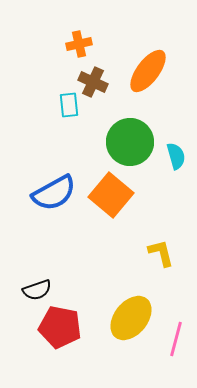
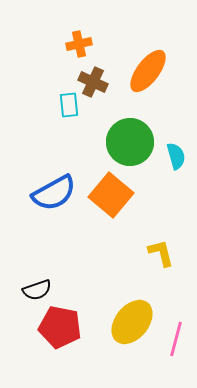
yellow ellipse: moved 1 px right, 4 px down
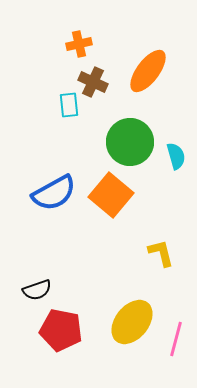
red pentagon: moved 1 px right, 3 px down
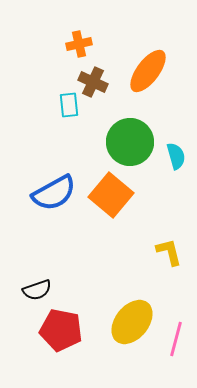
yellow L-shape: moved 8 px right, 1 px up
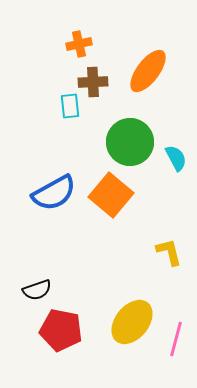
brown cross: rotated 28 degrees counterclockwise
cyan rectangle: moved 1 px right, 1 px down
cyan semicircle: moved 2 px down; rotated 12 degrees counterclockwise
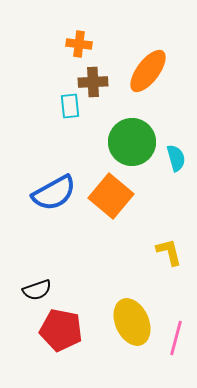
orange cross: rotated 20 degrees clockwise
green circle: moved 2 px right
cyan semicircle: rotated 12 degrees clockwise
orange square: moved 1 px down
yellow ellipse: rotated 63 degrees counterclockwise
pink line: moved 1 px up
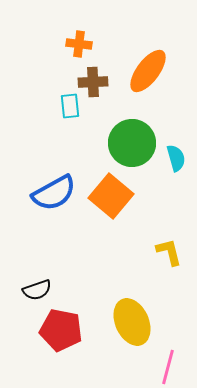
green circle: moved 1 px down
pink line: moved 8 px left, 29 px down
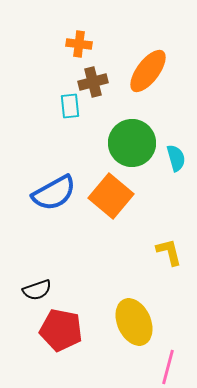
brown cross: rotated 12 degrees counterclockwise
yellow ellipse: moved 2 px right
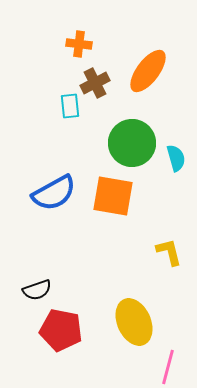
brown cross: moved 2 px right, 1 px down; rotated 12 degrees counterclockwise
orange square: moved 2 px right; rotated 30 degrees counterclockwise
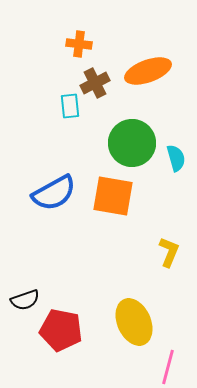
orange ellipse: rotated 33 degrees clockwise
yellow L-shape: rotated 36 degrees clockwise
black semicircle: moved 12 px left, 10 px down
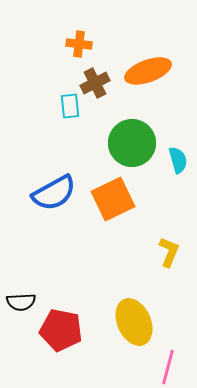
cyan semicircle: moved 2 px right, 2 px down
orange square: moved 3 px down; rotated 36 degrees counterclockwise
black semicircle: moved 4 px left, 2 px down; rotated 16 degrees clockwise
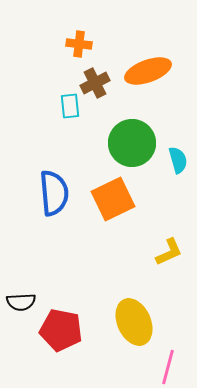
blue semicircle: rotated 66 degrees counterclockwise
yellow L-shape: rotated 44 degrees clockwise
